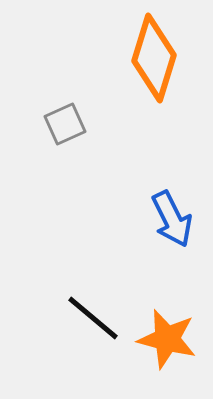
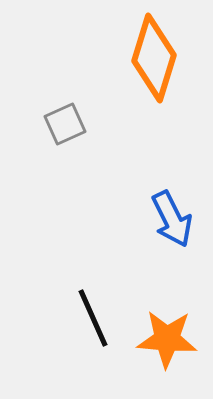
black line: rotated 26 degrees clockwise
orange star: rotated 10 degrees counterclockwise
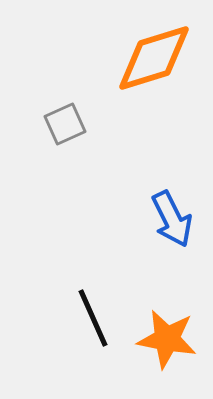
orange diamond: rotated 56 degrees clockwise
orange star: rotated 6 degrees clockwise
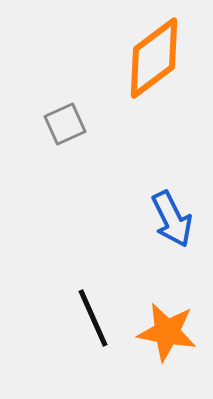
orange diamond: rotated 20 degrees counterclockwise
orange star: moved 7 px up
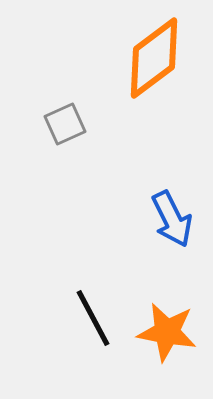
black line: rotated 4 degrees counterclockwise
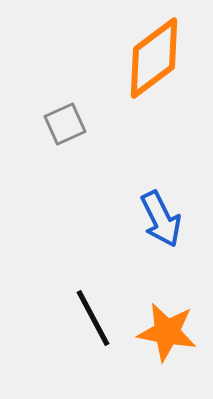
blue arrow: moved 11 px left
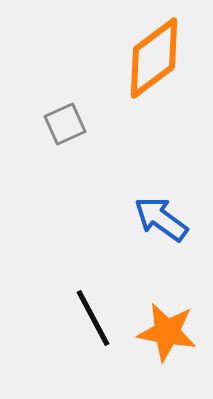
blue arrow: rotated 152 degrees clockwise
